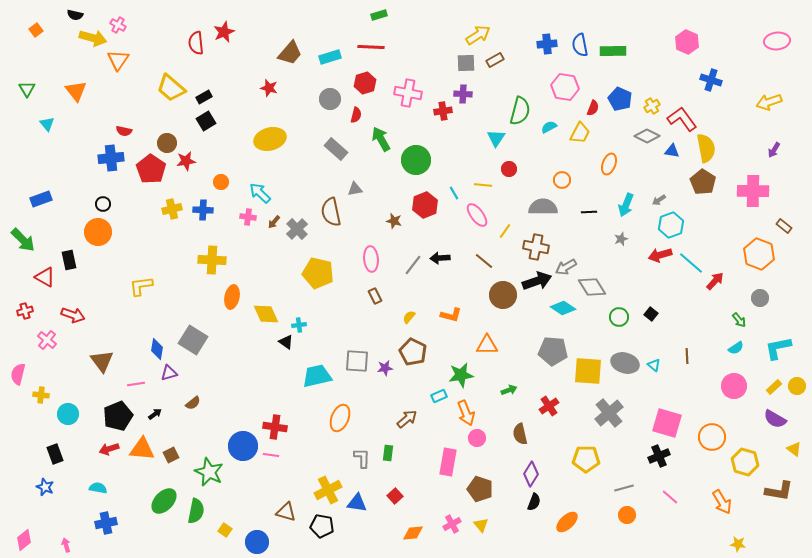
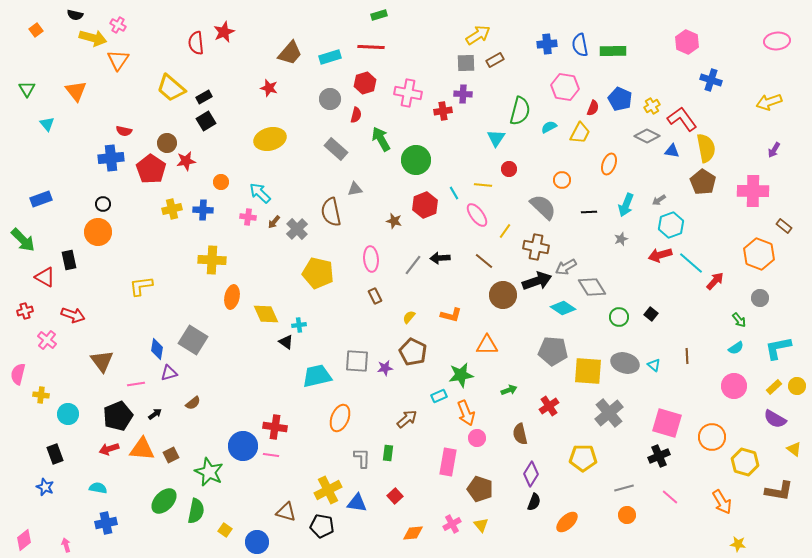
gray semicircle at (543, 207): rotated 44 degrees clockwise
yellow pentagon at (586, 459): moved 3 px left, 1 px up
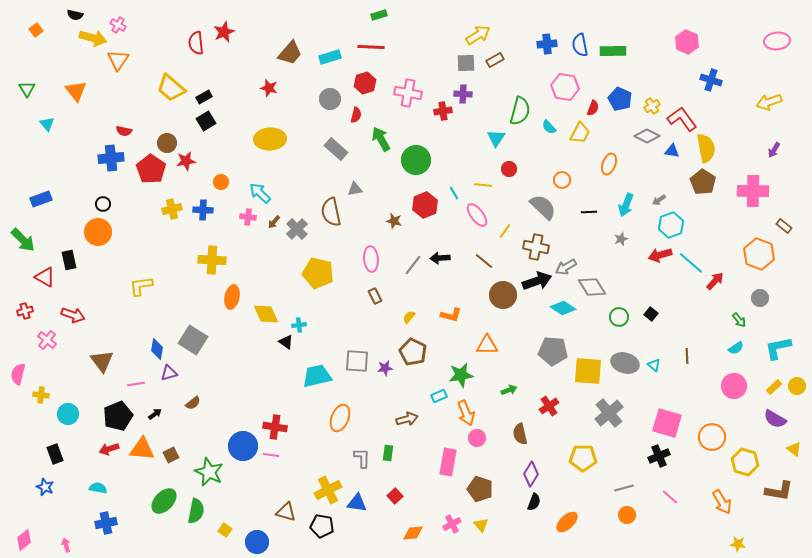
cyan semicircle at (549, 127): rotated 105 degrees counterclockwise
yellow ellipse at (270, 139): rotated 12 degrees clockwise
brown arrow at (407, 419): rotated 25 degrees clockwise
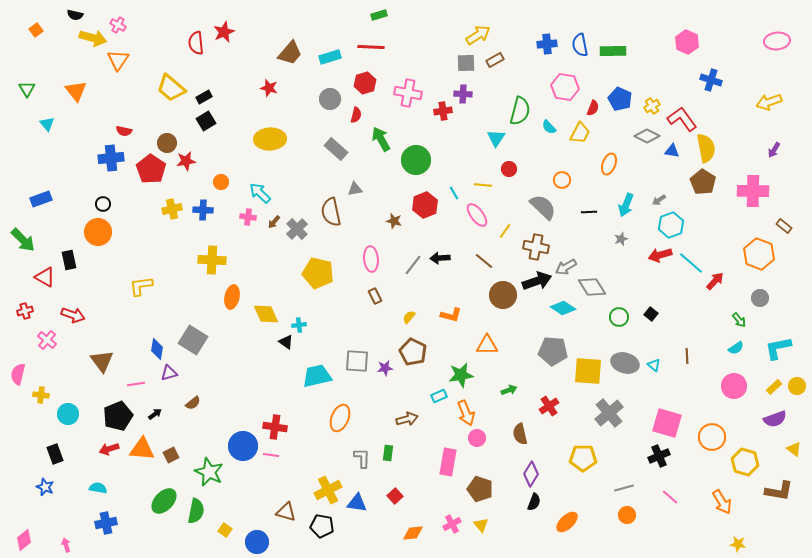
purple semicircle at (775, 419): rotated 50 degrees counterclockwise
